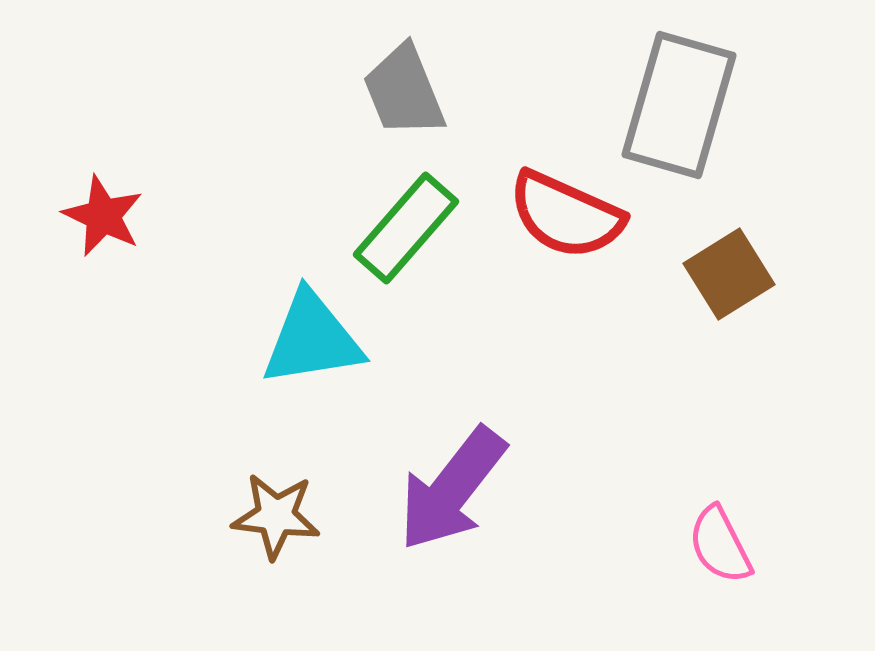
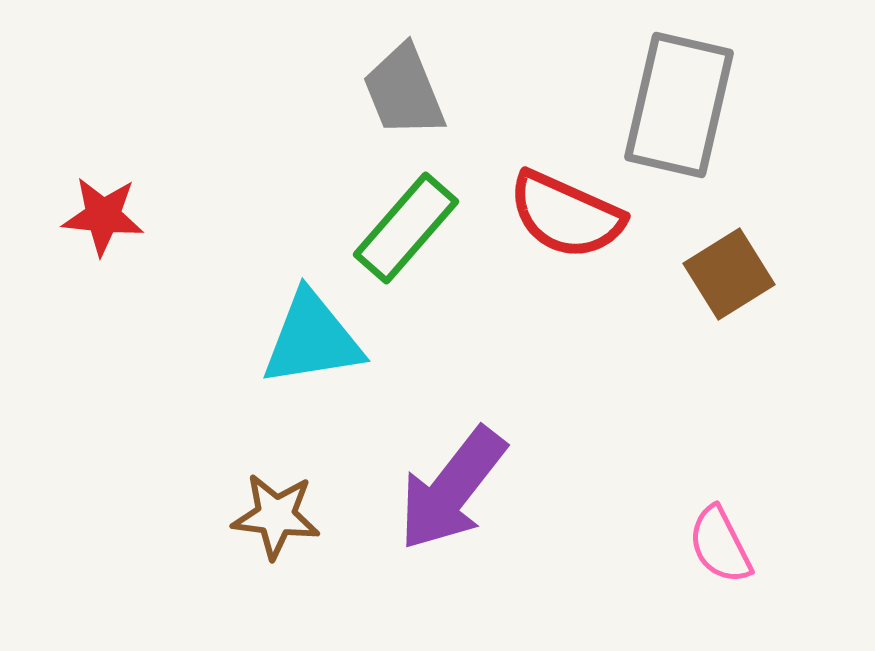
gray rectangle: rotated 3 degrees counterclockwise
red star: rotated 20 degrees counterclockwise
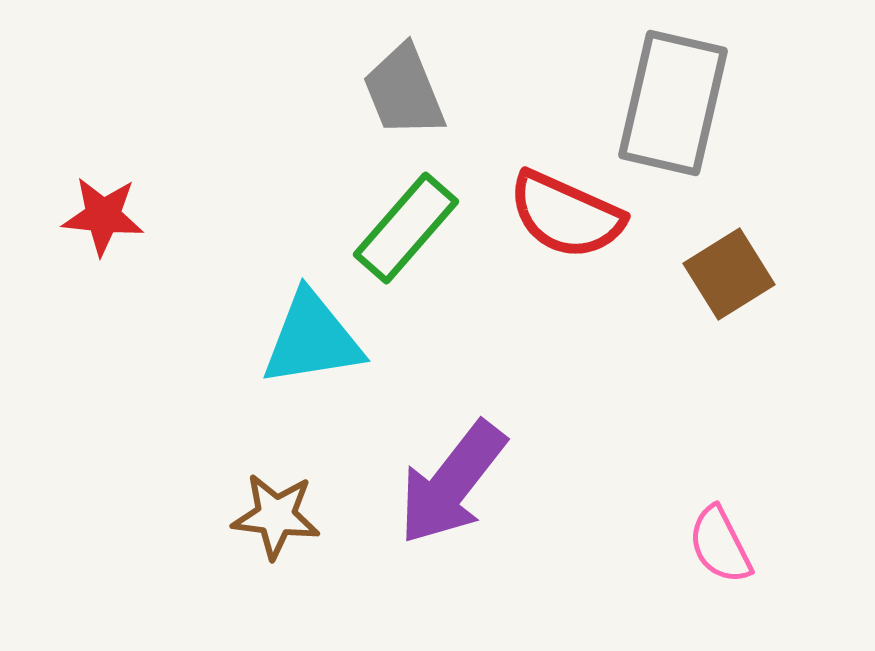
gray rectangle: moved 6 px left, 2 px up
purple arrow: moved 6 px up
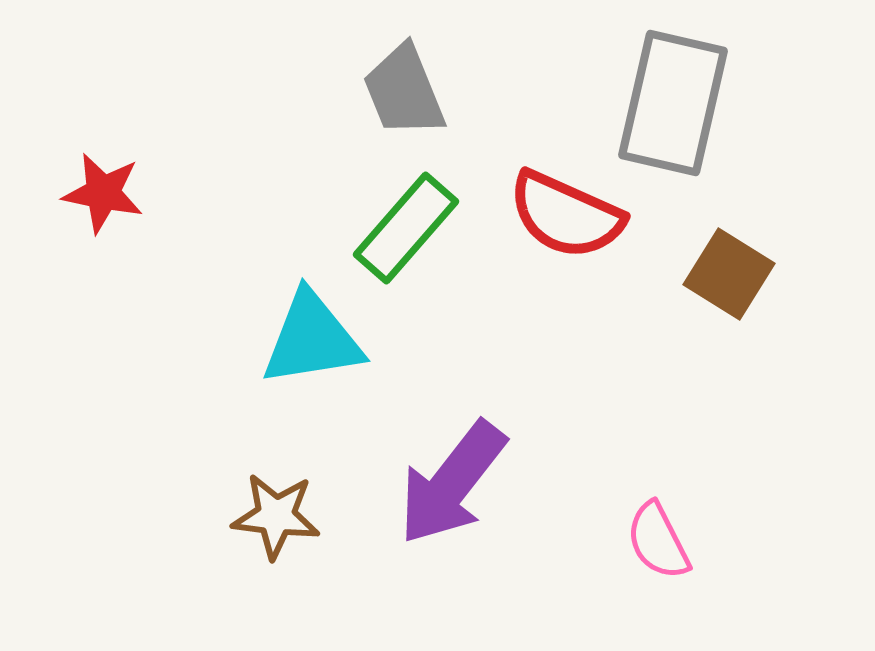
red star: moved 23 px up; rotated 6 degrees clockwise
brown square: rotated 26 degrees counterclockwise
pink semicircle: moved 62 px left, 4 px up
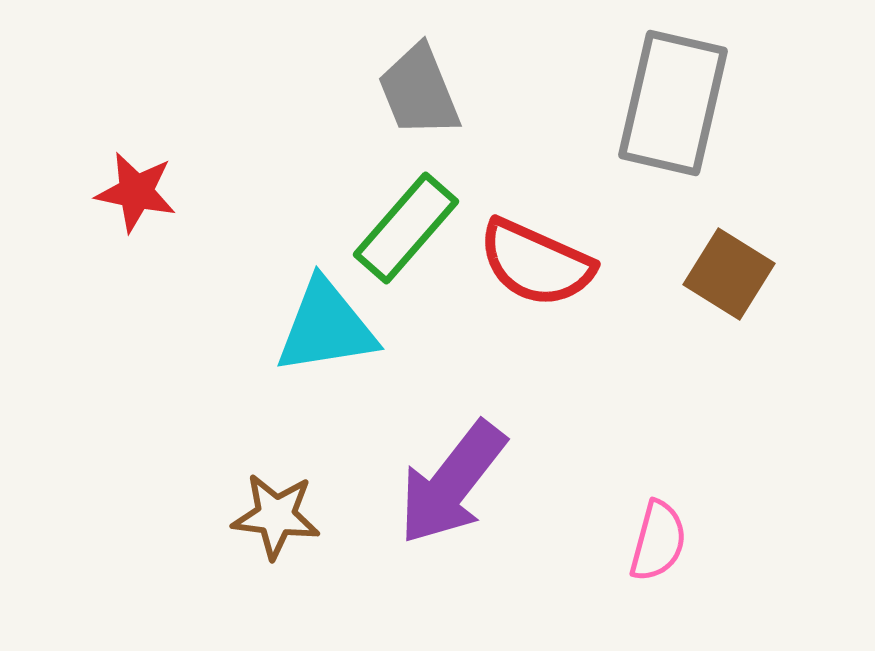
gray trapezoid: moved 15 px right
red star: moved 33 px right, 1 px up
red semicircle: moved 30 px left, 48 px down
cyan triangle: moved 14 px right, 12 px up
pink semicircle: rotated 138 degrees counterclockwise
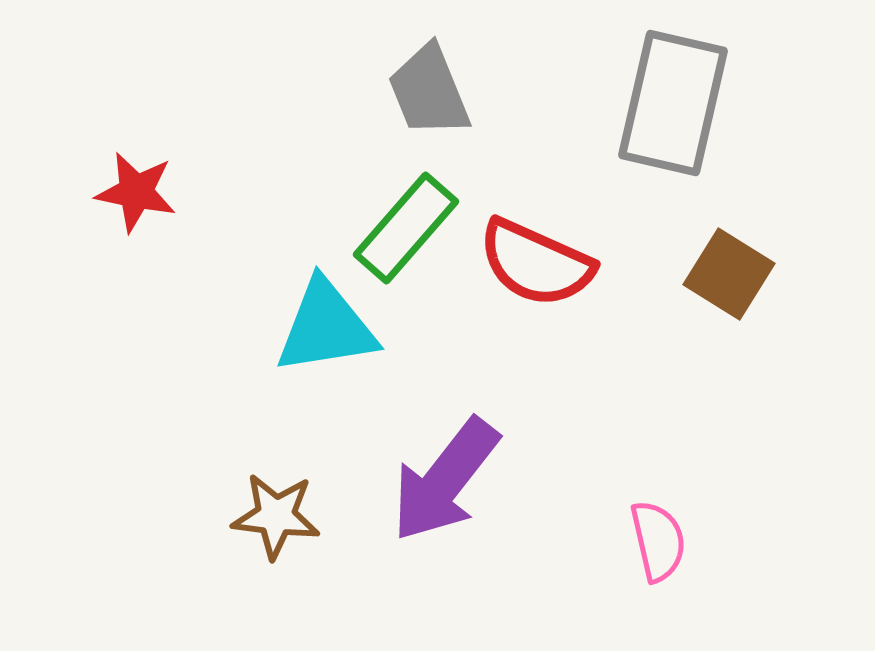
gray trapezoid: moved 10 px right
purple arrow: moved 7 px left, 3 px up
pink semicircle: rotated 28 degrees counterclockwise
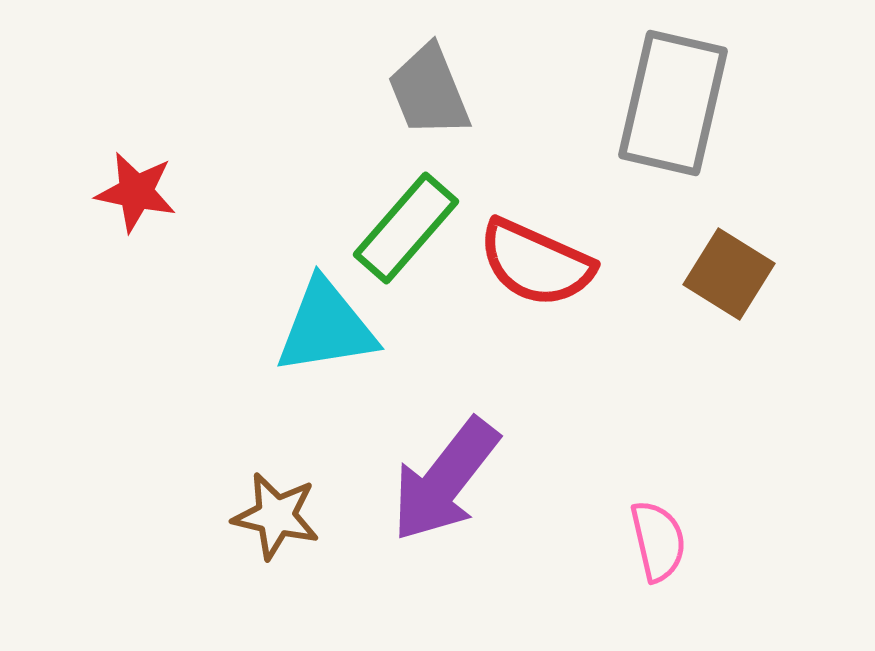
brown star: rotated 6 degrees clockwise
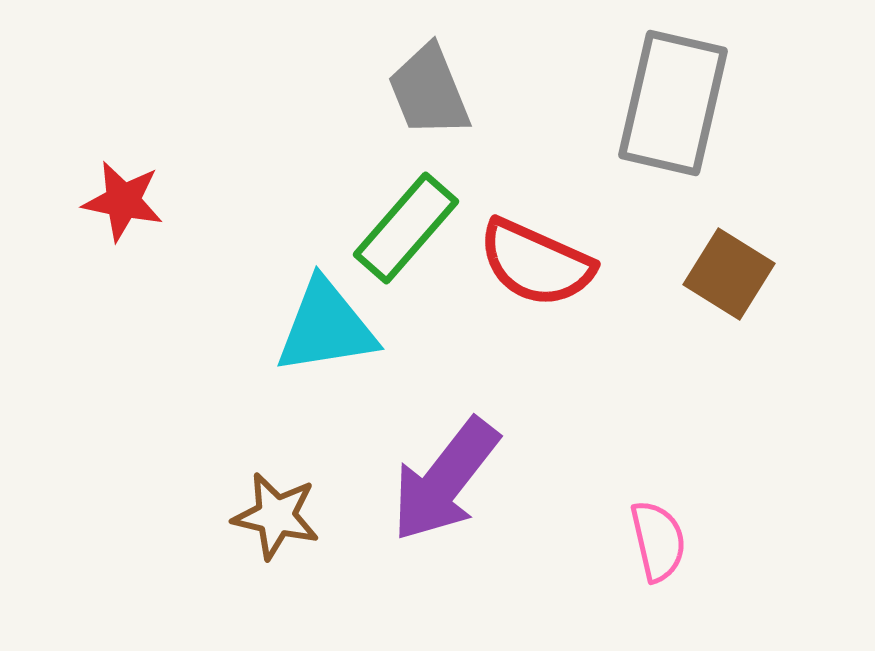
red star: moved 13 px left, 9 px down
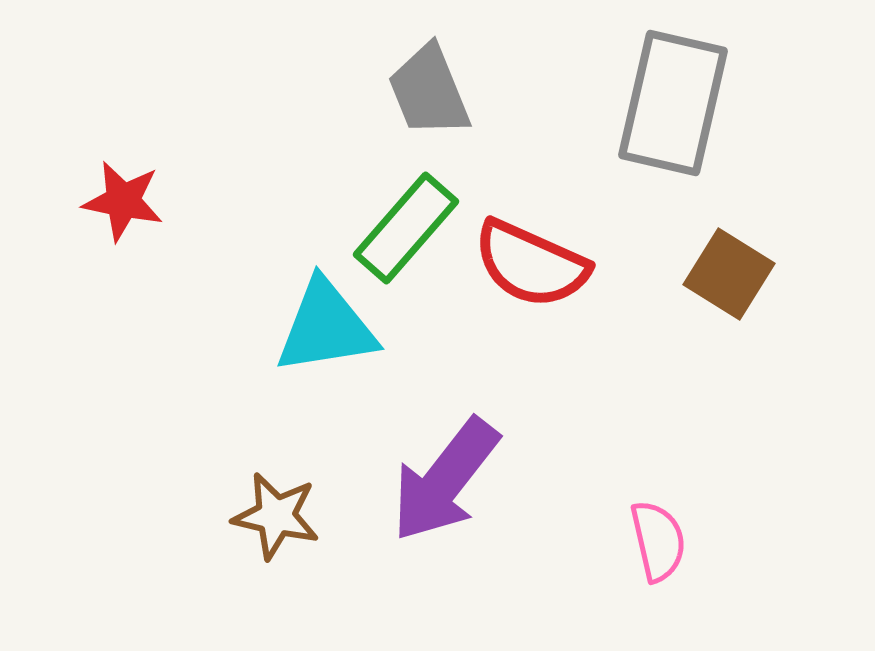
red semicircle: moved 5 px left, 1 px down
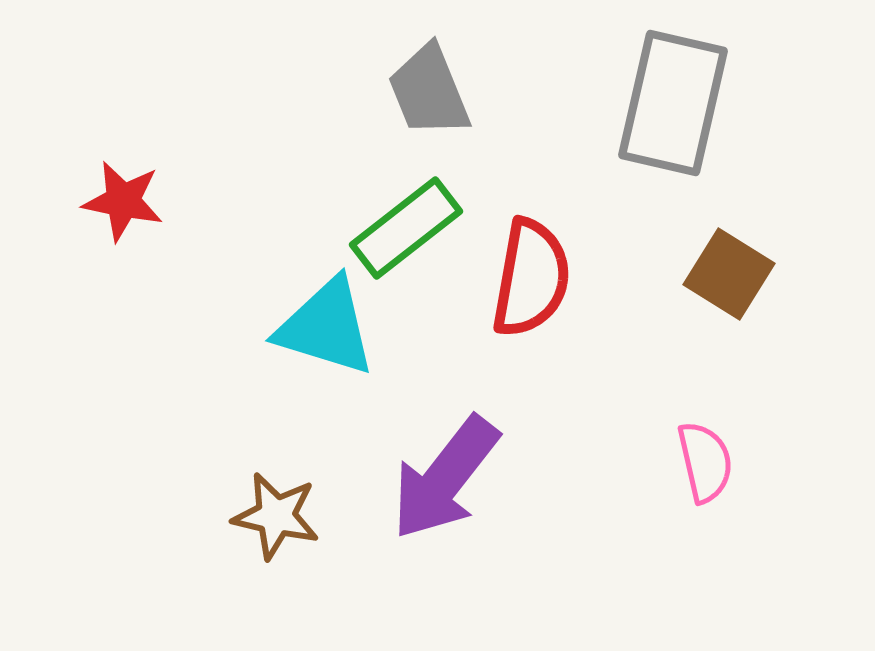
green rectangle: rotated 11 degrees clockwise
red semicircle: moved 14 px down; rotated 104 degrees counterclockwise
cyan triangle: rotated 26 degrees clockwise
purple arrow: moved 2 px up
pink semicircle: moved 47 px right, 79 px up
